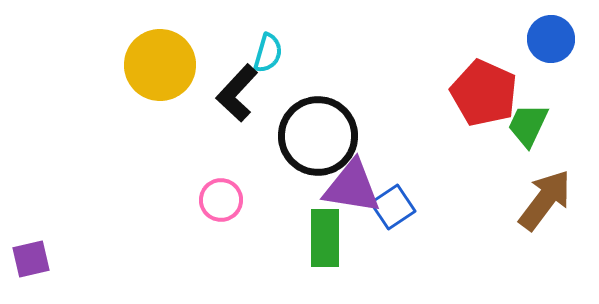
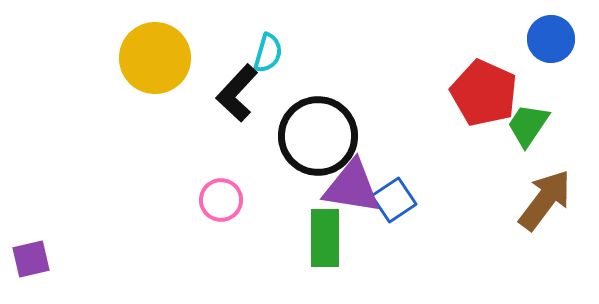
yellow circle: moved 5 px left, 7 px up
green trapezoid: rotated 9 degrees clockwise
blue square: moved 1 px right, 7 px up
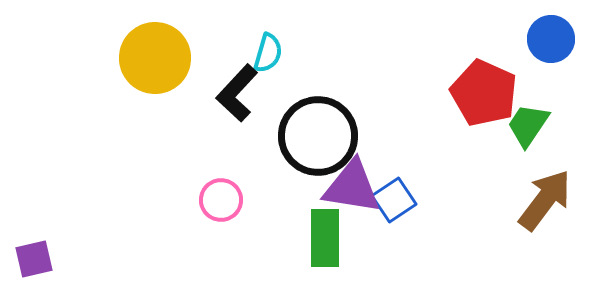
purple square: moved 3 px right
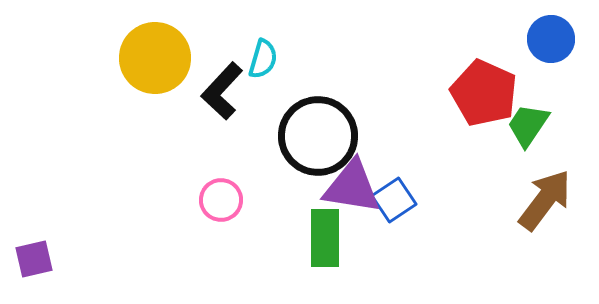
cyan semicircle: moved 5 px left, 6 px down
black L-shape: moved 15 px left, 2 px up
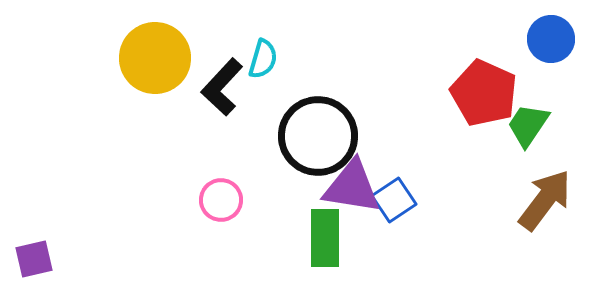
black L-shape: moved 4 px up
